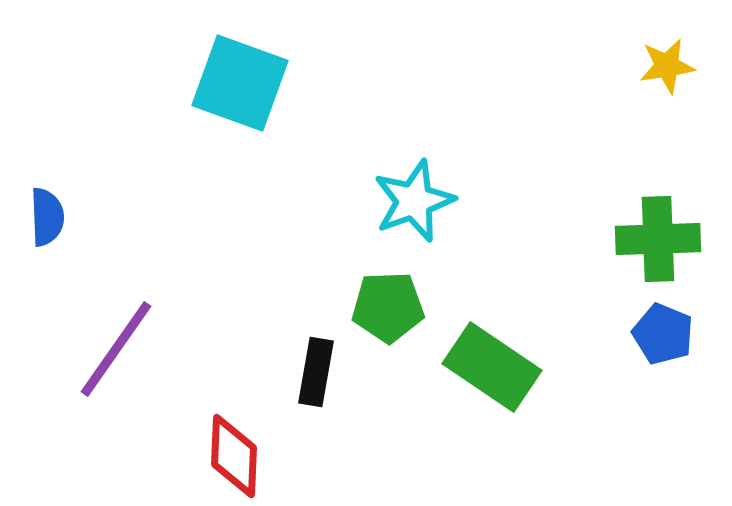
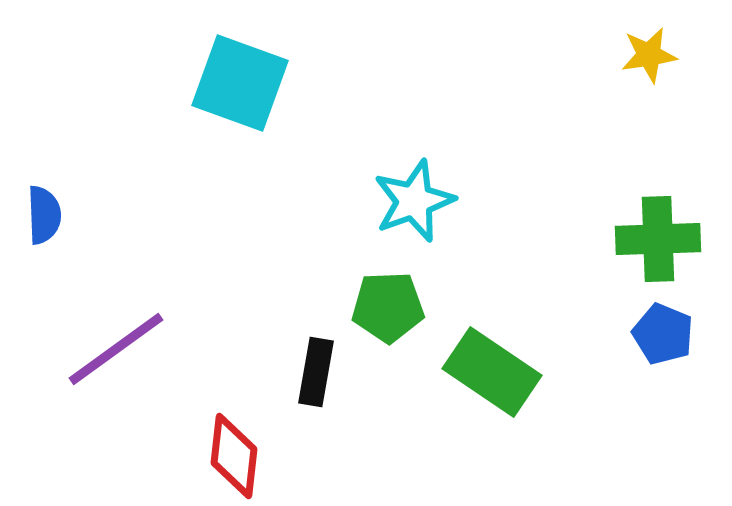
yellow star: moved 18 px left, 11 px up
blue semicircle: moved 3 px left, 2 px up
purple line: rotated 19 degrees clockwise
green rectangle: moved 5 px down
red diamond: rotated 4 degrees clockwise
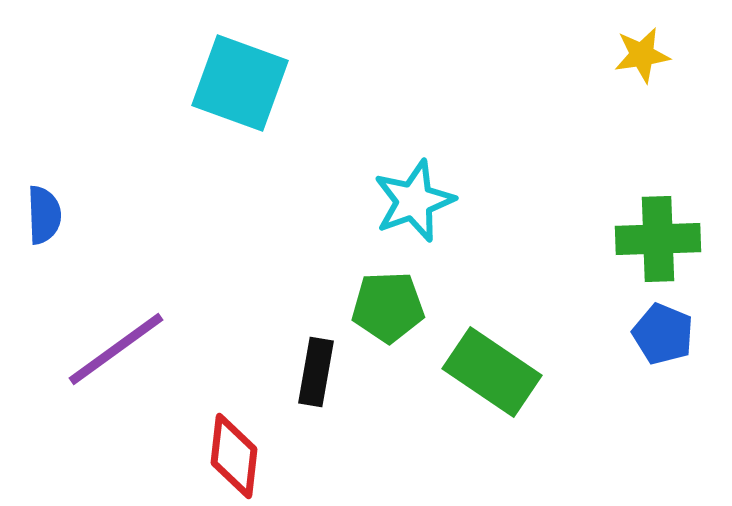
yellow star: moved 7 px left
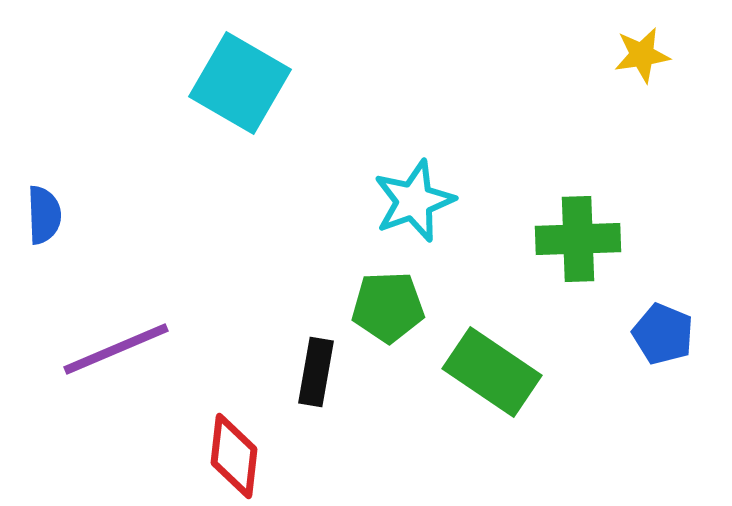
cyan square: rotated 10 degrees clockwise
green cross: moved 80 px left
purple line: rotated 13 degrees clockwise
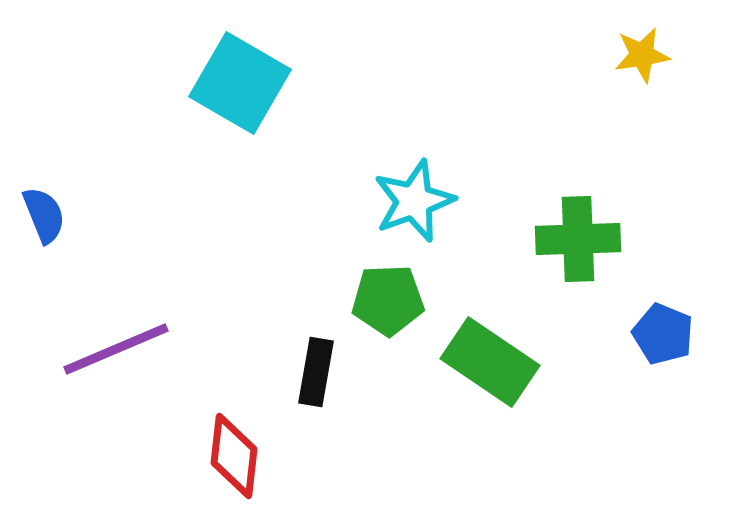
blue semicircle: rotated 20 degrees counterclockwise
green pentagon: moved 7 px up
green rectangle: moved 2 px left, 10 px up
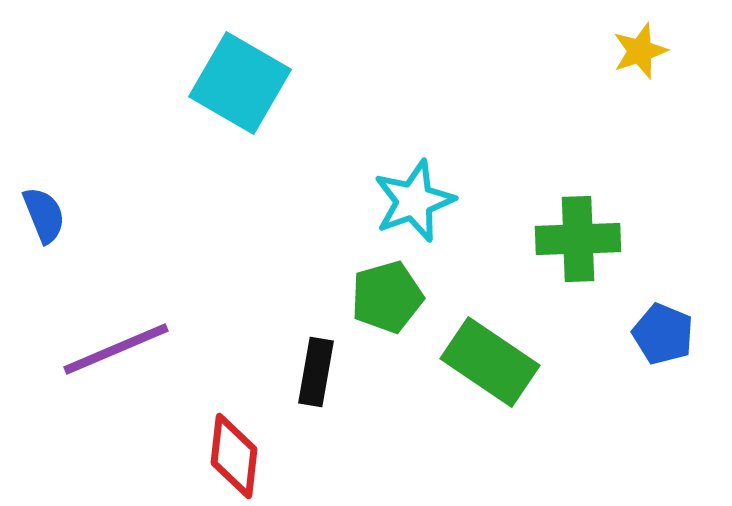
yellow star: moved 2 px left, 4 px up; rotated 10 degrees counterclockwise
green pentagon: moved 1 px left, 3 px up; rotated 14 degrees counterclockwise
